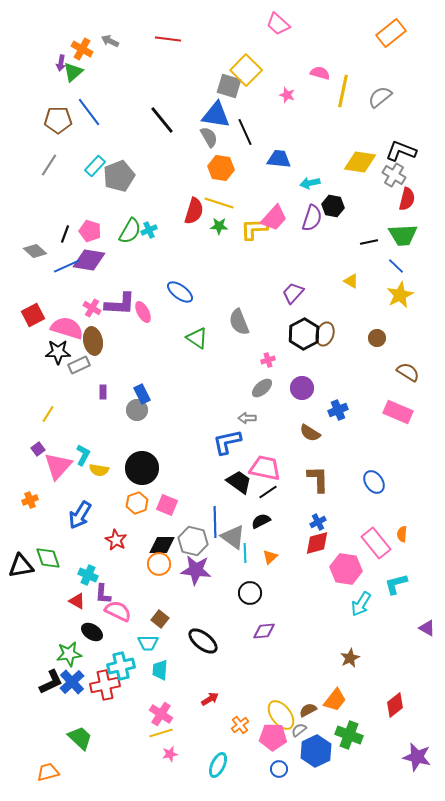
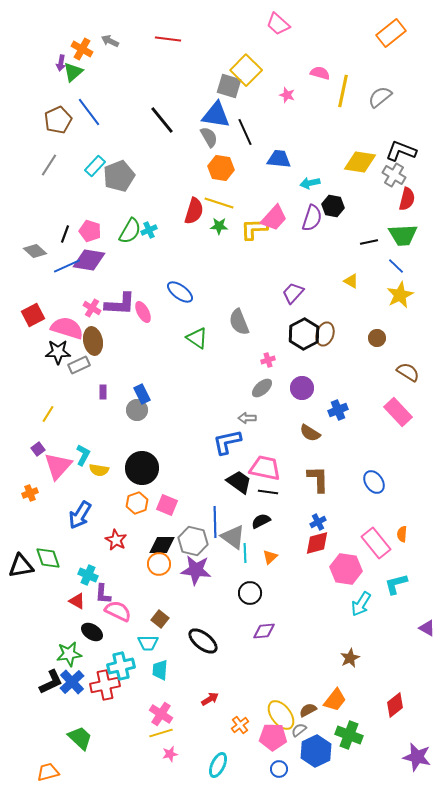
brown pentagon at (58, 120): rotated 24 degrees counterclockwise
pink rectangle at (398, 412): rotated 24 degrees clockwise
black line at (268, 492): rotated 42 degrees clockwise
orange cross at (30, 500): moved 7 px up
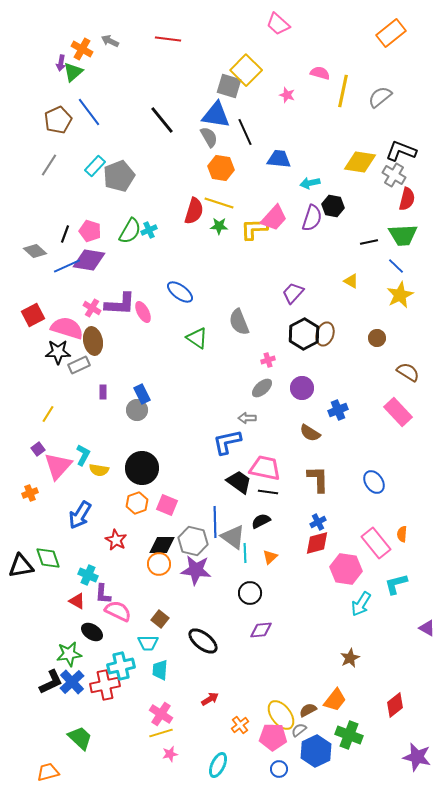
purple diamond at (264, 631): moved 3 px left, 1 px up
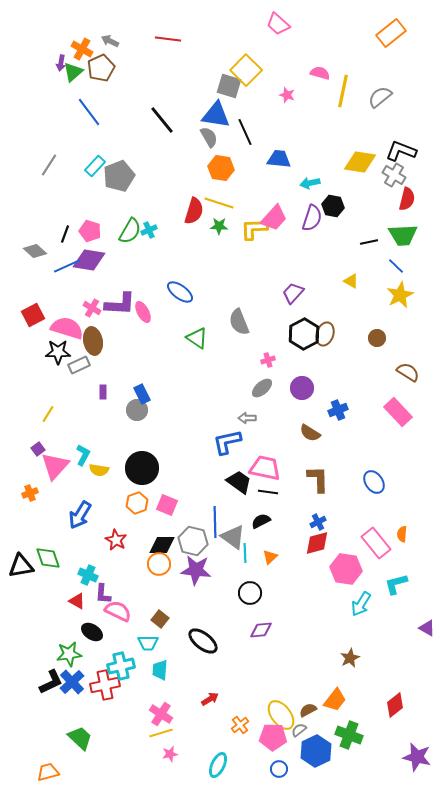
brown pentagon at (58, 120): moved 43 px right, 52 px up
pink triangle at (58, 466): moved 3 px left
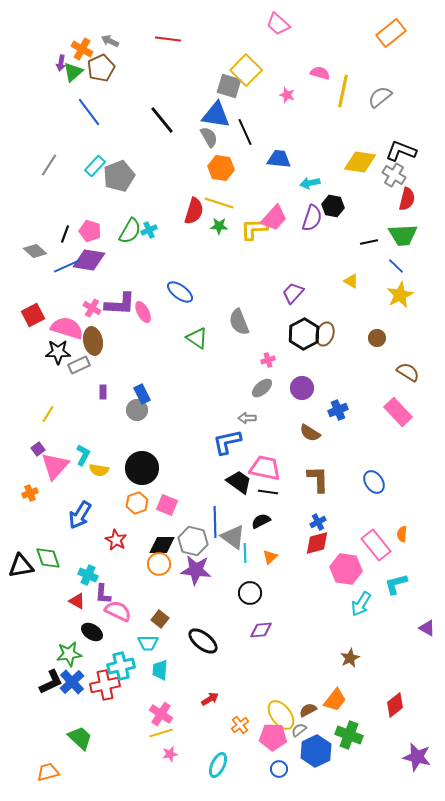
pink rectangle at (376, 543): moved 2 px down
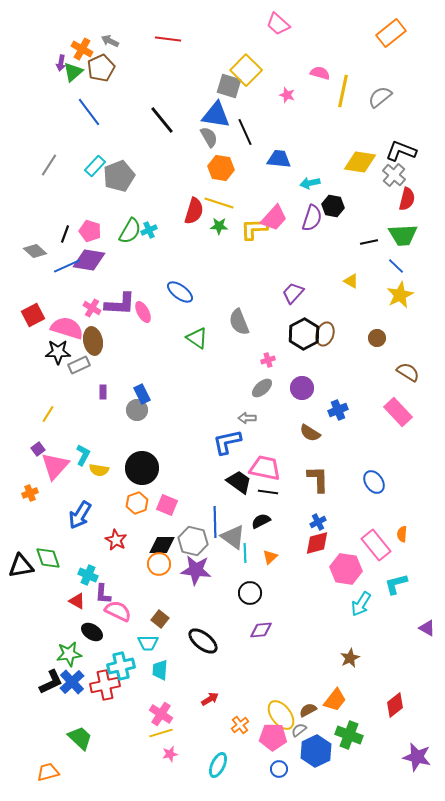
gray cross at (394, 175): rotated 10 degrees clockwise
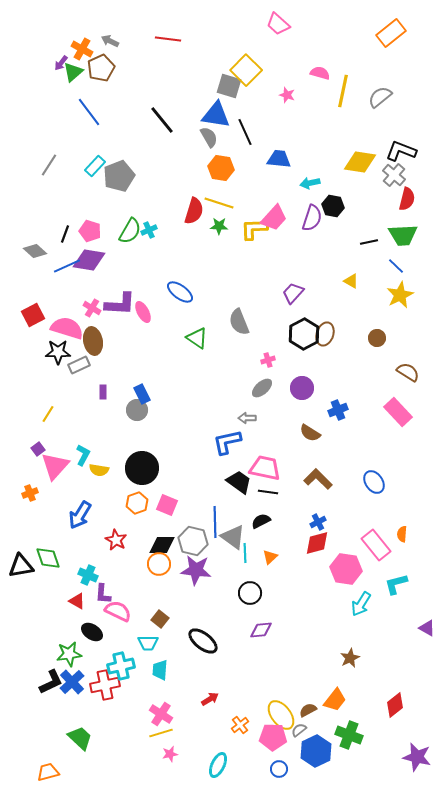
purple arrow at (61, 63): rotated 28 degrees clockwise
brown L-shape at (318, 479): rotated 44 degrees counterclockwise
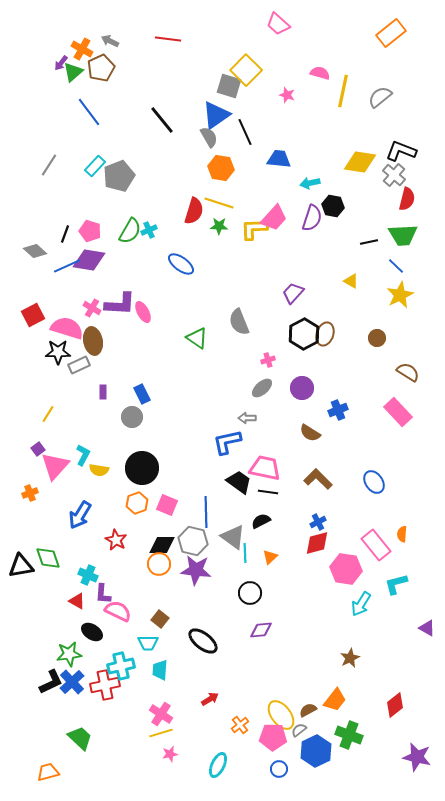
blue triangle at (216, 115): rotated 44 degrees counterclockwise
blue ellipse at (180, 292): moved 1 px right, 28 px up
gray circle at (137, 410): moved 5 px left, 7 px down
blue line at (215, 522): moved 9 px left, 10 px up
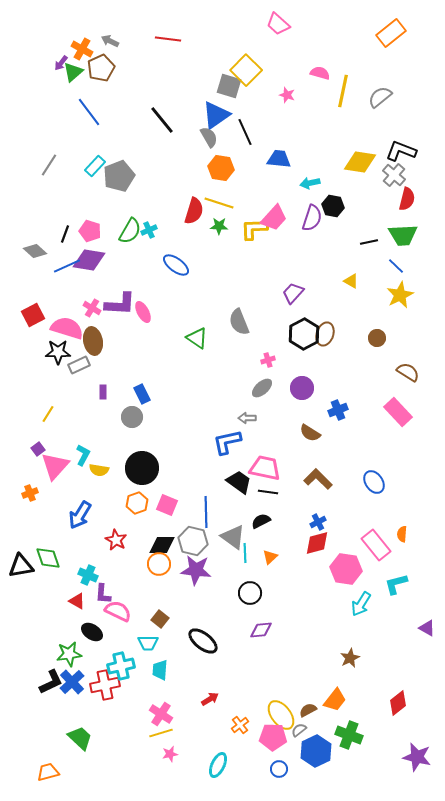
blue ellipse at (181, 264): moved 5 px left, 1 px down
red diamond at (395, 705): moved 3 px right, 2 px up
